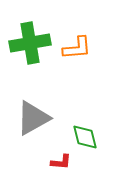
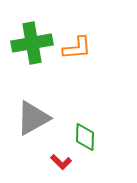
green cross: moved 2 px right
green diamond: rotated 16 degrees clockwise
red L-shape: rotated 40 degrees clockwise
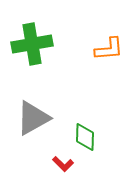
green cross: moved 1 px down
orange L-shape: moved 32 px right, 1 px down
red L-shape: moved 2 px right, 2 px down
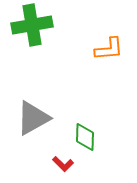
green cross: moved 19 px up
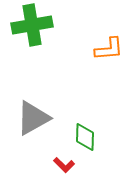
red L-shape: moved 1 px right, 1 px down
